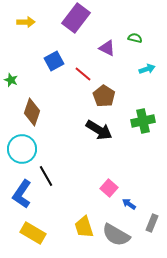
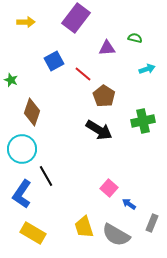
purple triangle: rotated 30 degrees counterclockwise
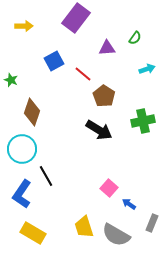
yellow arrow: moved 2 px left, 4 px down
green semicircle: rotated 112 degrees clockwise
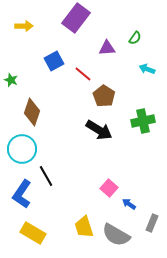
cyan arrow: rotated 140 degrees counterclockwise
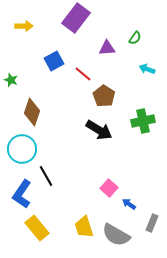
yellow rectangle: moved 4 px right, 5 px up; rotated 20 degrees clockwise
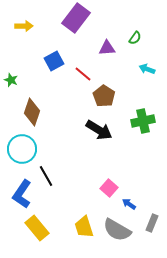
gray semicircle: moved 1 px right, 5 px up
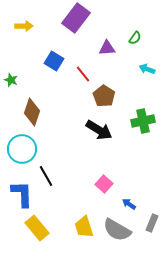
blue square: rotated 30 degrees counterclockwise
red line: rotated 12 degrees clockwise
pink square: moved 5 px left, 4 px up
blue L-shape: rotated 144 degrees clockwise
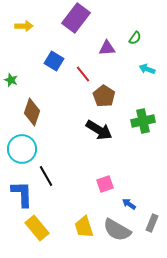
pink square: moved 1 px right; rotated 30 degrees clockwise
